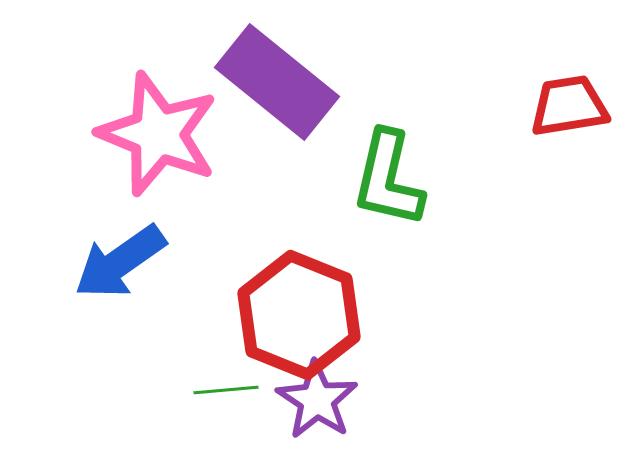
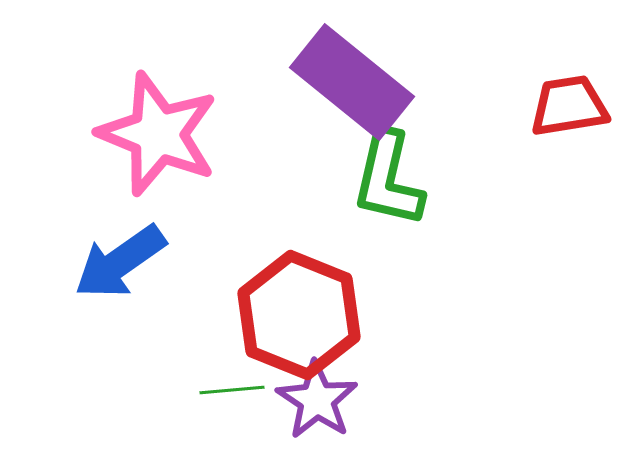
purple rectangle: moved 75 px right
green line: moved 6 px right
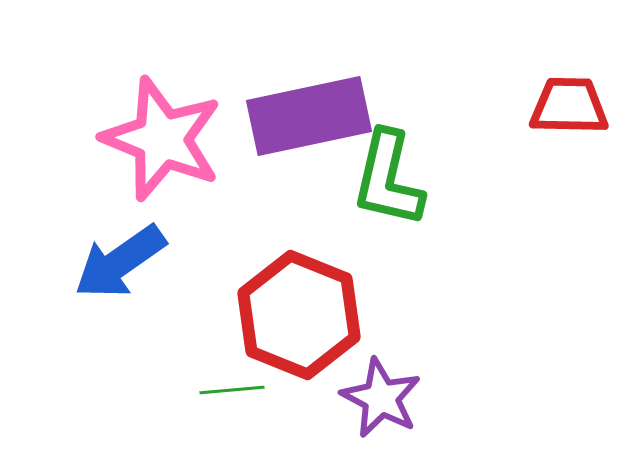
purple rectangle: moved 43 px left, 34 px down; rotated 51 degrees counterclockwise
red trapezoid: rotated 10 degrees clockwise
pink star: moved 4 px right, 5 px down
purple star: moved 64 px right, 2 px up; rotated 6 degrees counterclockwise
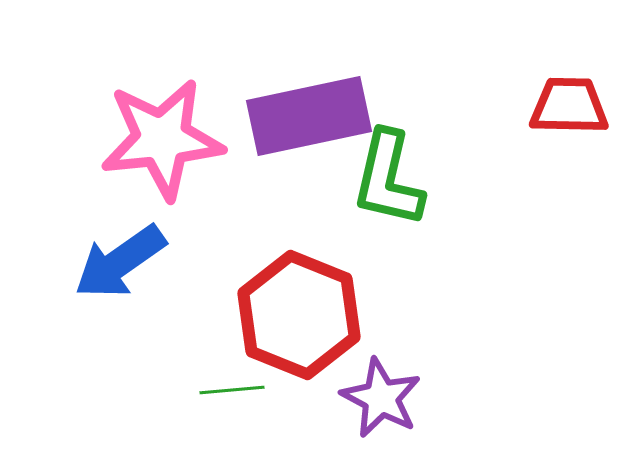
pink star: rotated 28 degrees counterclockwise
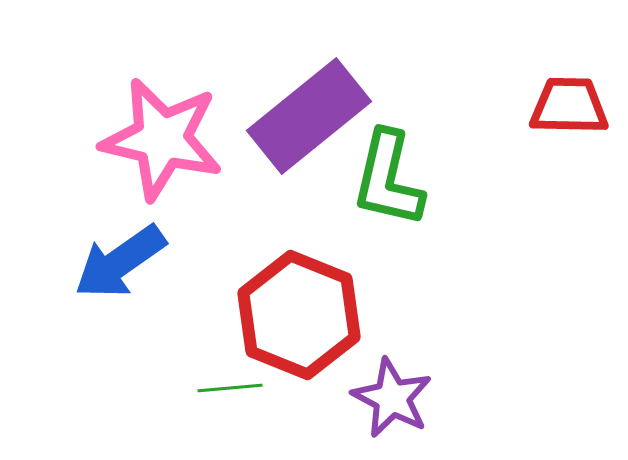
purple rectangle: rotated 27 degrees counterclockwise
pink star: rotated 19 degrees clockwise
green line: moved 2 px left, 2 px up
purple star: moved 11 px right
